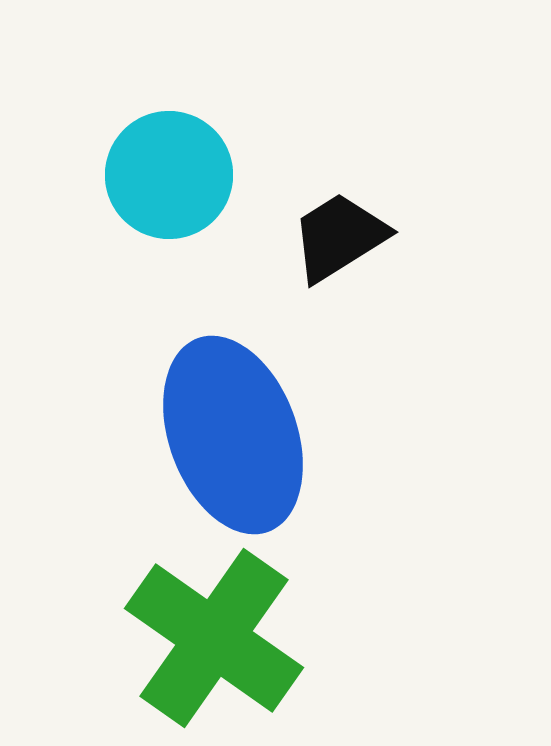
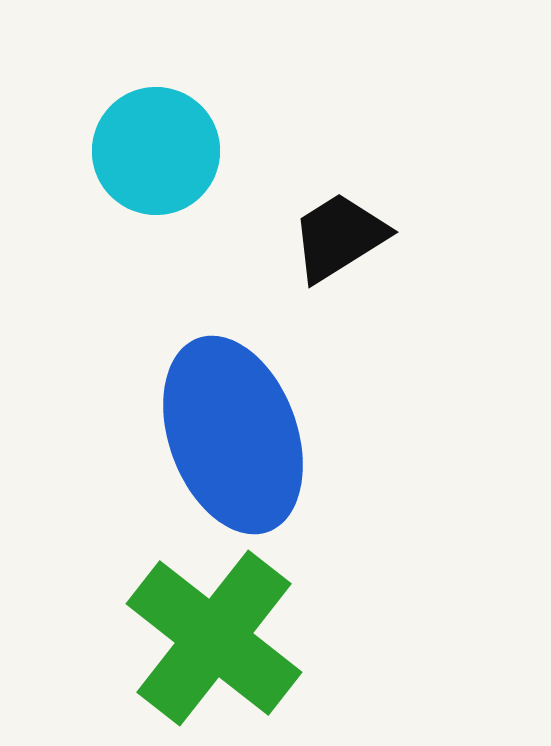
cyan circle: moved 13 px left, 24 px up
green cross: rotated 3 degrees clockwise
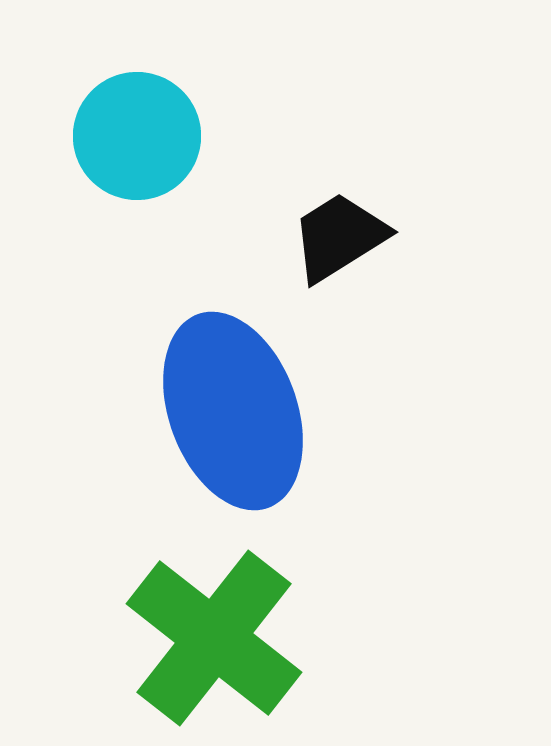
cyan circle: moved 19 px left, 15 px up
blue ellipse: moved 24 px up
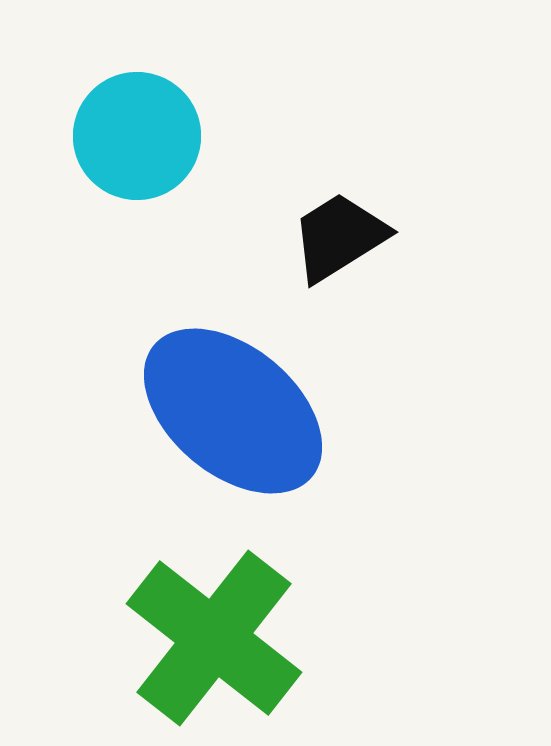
blue ellipse: rotated 30 degrees counterclockwise
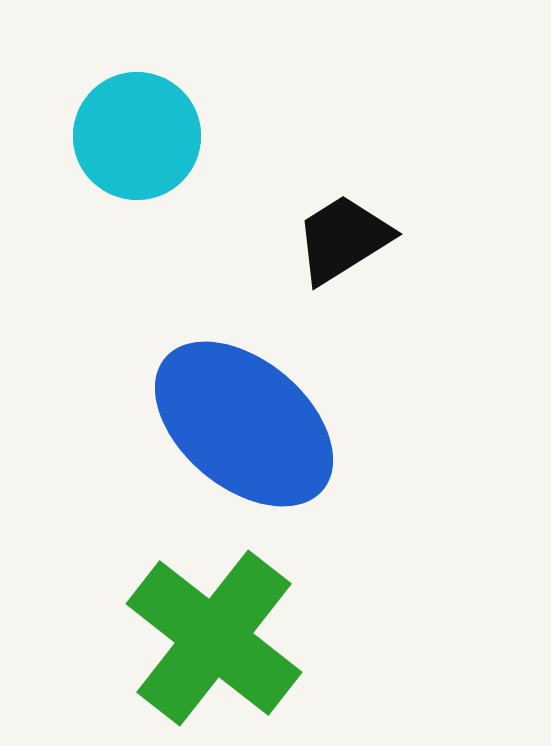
black trapezoid: moved 4 px right, 2 px down
blue ellipse: moved 11 px right, 13 px down
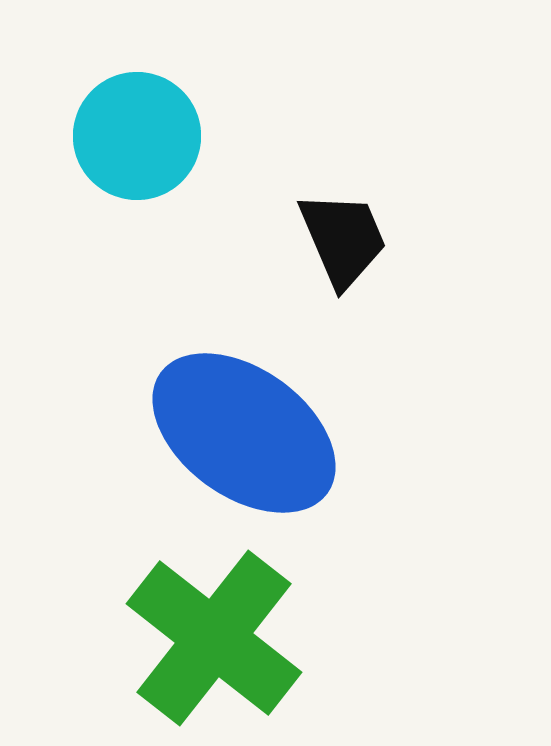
black trapezoid: rotated 99 degrees clockwise
blue ellipse: moved 9 px down; rotated 4 degrees counterclockwise
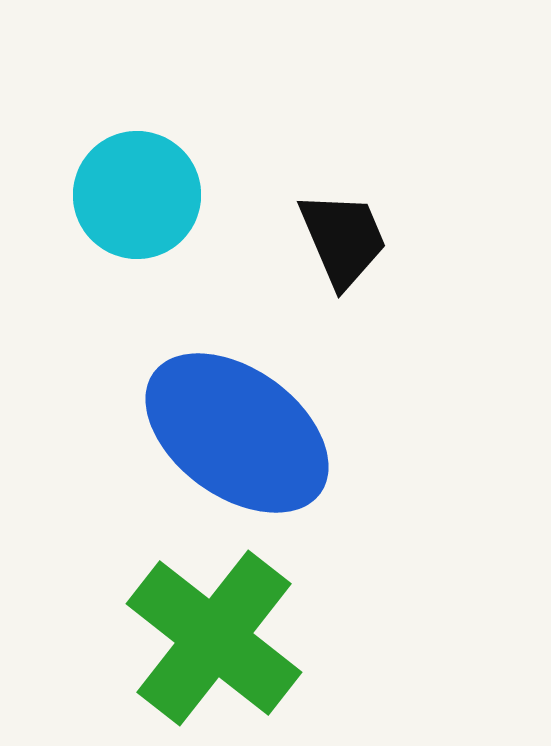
cyan circle: moved 59 px down
blue ellipse: moved 7 px left
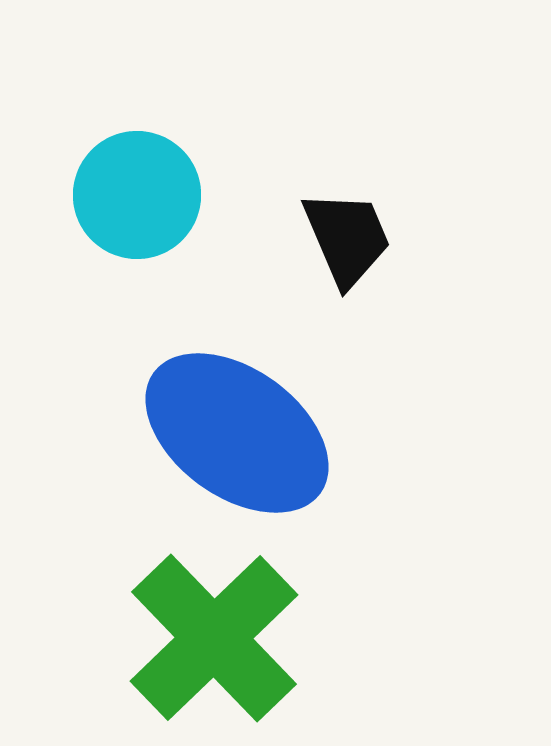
black trapezoid: moved 4 px right, 1 px up
green cross: rotated 8 degrees clockwise
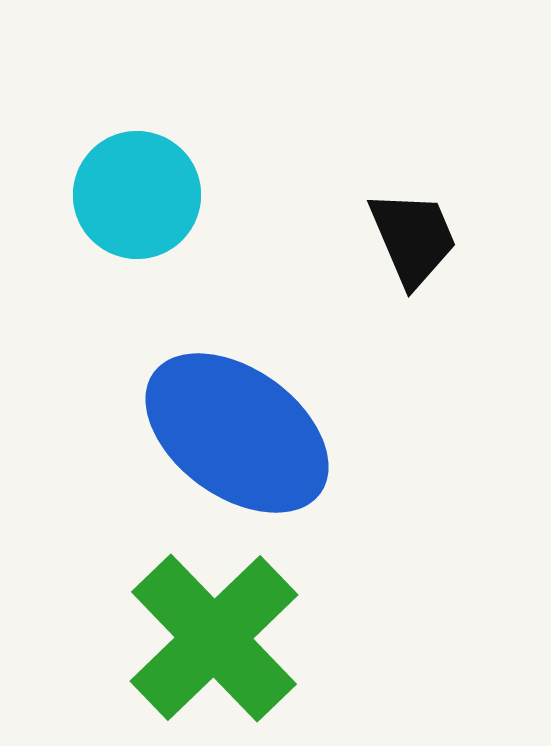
black trapezoid: moved 66 px right
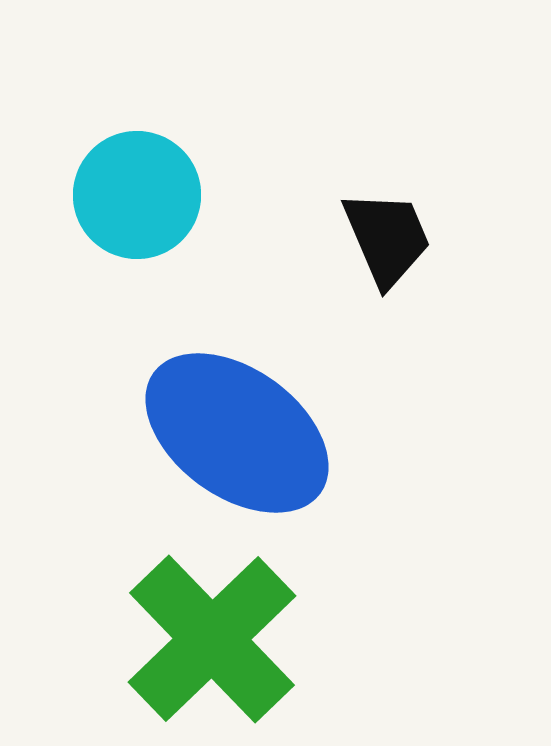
black trapezoid: moved 26 px left
green cross: moved 2 px left, 1 px down
